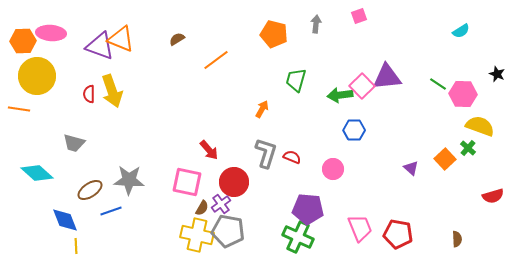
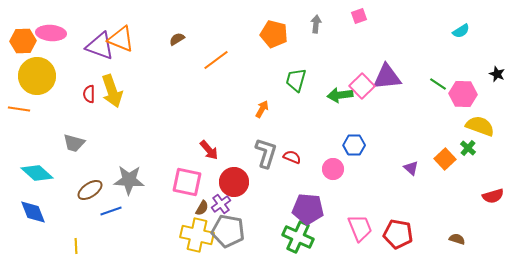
blue hexagon at (354, 130): moved 15 px down
blue diamond at (65, 220): moved 32 px left, 8 px up
brown semicircle at (457, 239): rotated 70 degrees counterclockwise
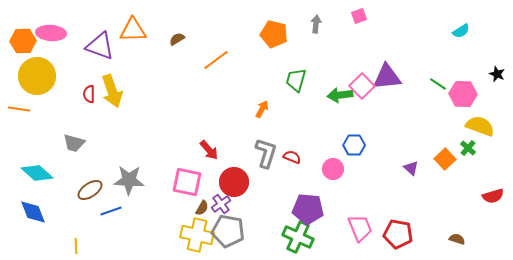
orange triangle at (121, 39): moved 12 px right, 9 px up; rotated 24 degrees counterclockwise
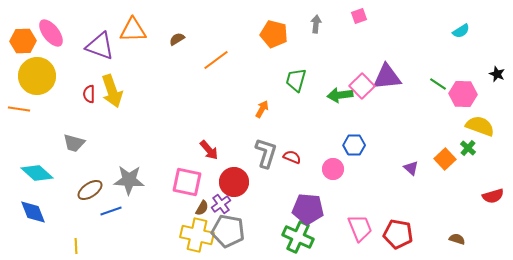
pink ellipse at (51, 33): rotated 48 degrees clockwise
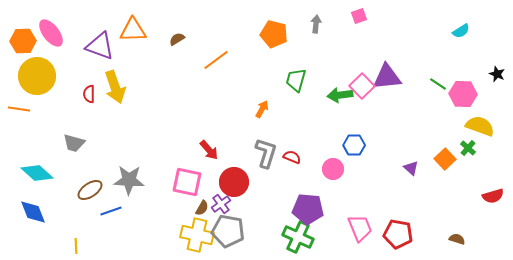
yellow arrow at (112, 91): moved 3 px right, 4 px up
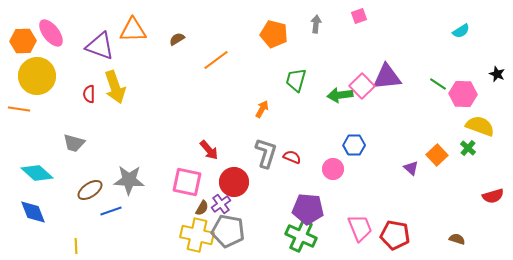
orange square at (445, 159): moved 8 px left, 4 px up
red pentagon at (398, 234): moved 3 px left, 1 px down
green cross at (298, 237): moved 3 px right, 1 px up
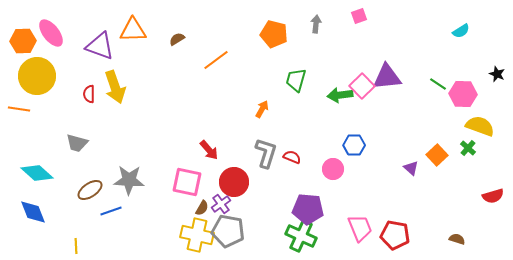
gray trapezoid at (74, 143): moved 3 px right
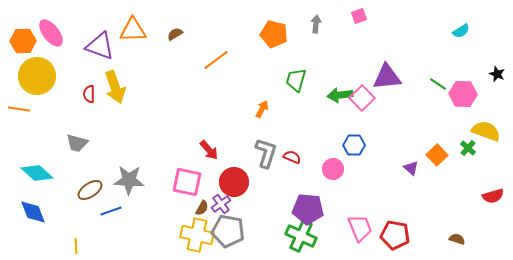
brown semicircle at (177, 39): moved 2 px left, 5 px up
pink square at (362, 86): moved 12 px down
yellow semicircle at (480, 126): moved 6 px right, 5 px down
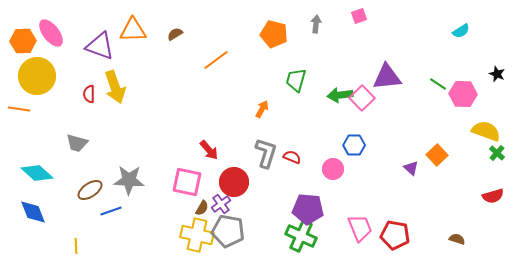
green cross at (468, 148): moved 29 px right, 5 px down
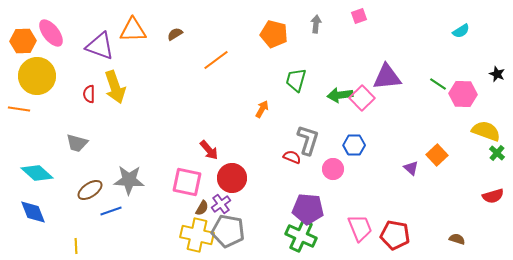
gray L-shape at (266, 153): moved 42 px right, 13 px up
red circle at (234, 182): moved 2 px left, 4 px up
